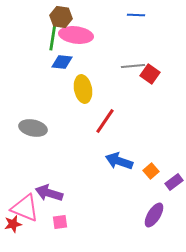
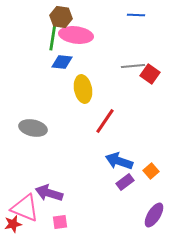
purple rectangle: moved 49 px left
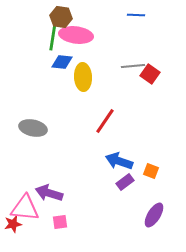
yellow ellipse: moved 12 px up; rotated 8 degrees clockwise
orange square: rotated 28 degrees counterclockwise
pink triangle: rotated 16 degrees counterclockwise
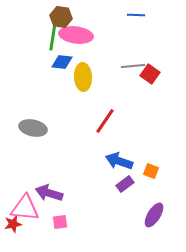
purple rectangle: moved 2 px down
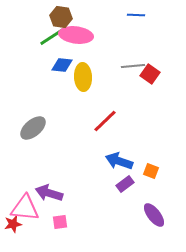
green line: rotated 48 degrees clockwise
blue diamond: moved 3 px down
red line: rotated 12 degrees clockwise
gray ellipse: rotated 52 degrees counterclockwise
purple ellipse: rotated 70 degrees counterclockwise
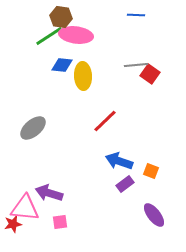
green line: moved 4 px left
gray line: moved 3 px right, 1 px up
yellow ellipse: moved 1 px up
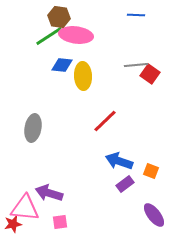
brown hexagon: moved 2 px left
gray ellipse: rotated 40 degrees counterclockwise
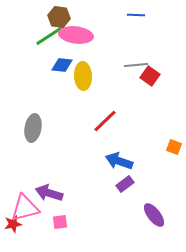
red square: moved 2 px down
orange square: moved 23 px right, 24 px up
pink triangle: rotated 20 degrees counterclockwise
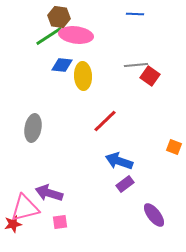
blue line: moved 1 px left, 1 px up
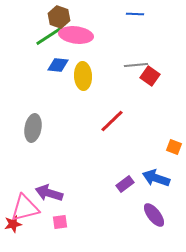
brown hexagon: rotated 10 degrees clockwise
blue diamond: moved 4 px left
red line: moved 7 px right
blue arrow: moved 37 px right, 17 px down
